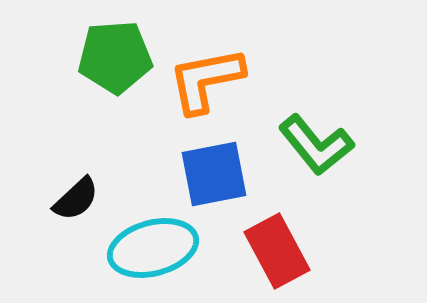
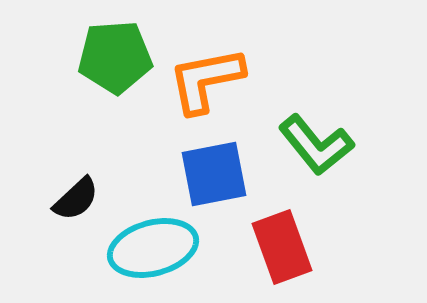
red rectangle: moved 5 px right, 4 px up; rotated 8 degrees clockwise
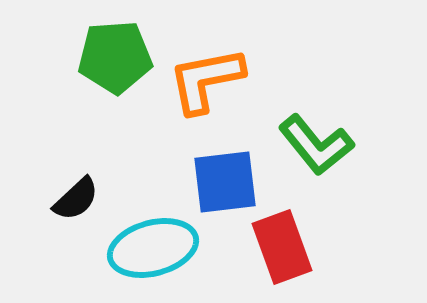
blue square: moved 11 px right, 8 px down; rotated 4 degrees clockwise
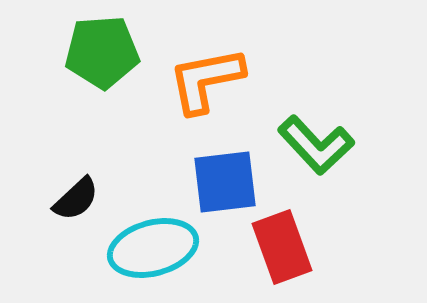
green pentagon: moved 13 px left, 5 px up
green L-shape: rotated 4 degrees counterclockwise
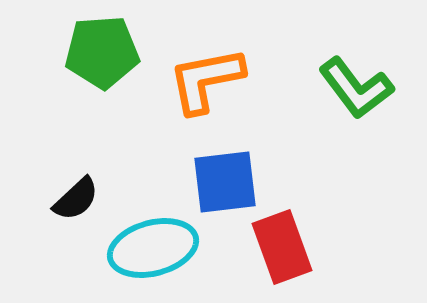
green L-shape: moved 40 px right, 57 px up; rotated 6 degrees clockwise
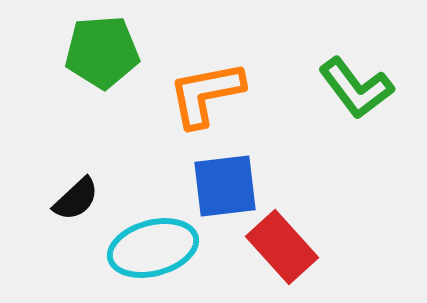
orange L-shape: moved 14 px down
blue square: moved 4 px down
red rectangle: rotated 22 degrees counterclockwise
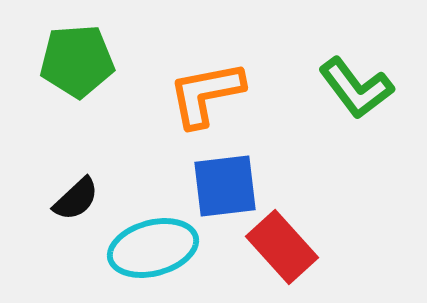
green pentagon: moved 25 px left, 9 px down
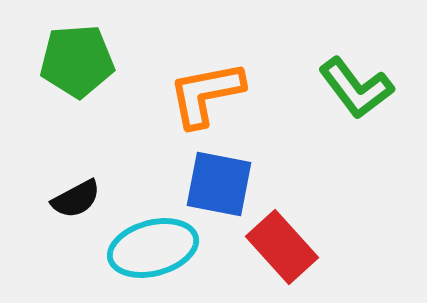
blue square: moved 6 px left, 2 px up; rotated 18 degrees clockwise
black semicircle: rotated 15 degrees clockwise
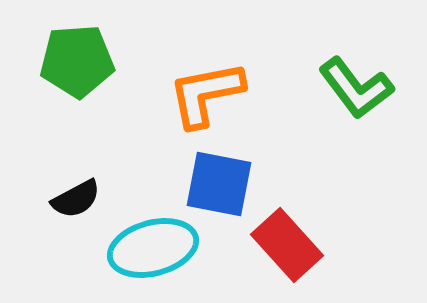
red rectangle: moved 5 px right, 2 px up
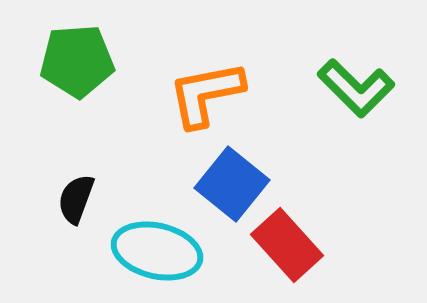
green L-shape: rotated 8 degrees counterclockwise
blue square: moved 13 px right; rotated 28 degrees clockwise
black semicircle: rotated 138 degrees clockwise
cyan ellipse: moved 4 px right, 3 px down; rotated 28 degrees clockwise
